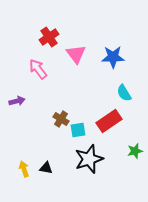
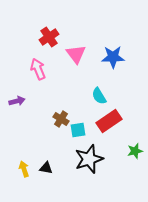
pink arrow: rotated 15 degrees clockwise
cyan semicircle: moved 25 px left, 3 px down
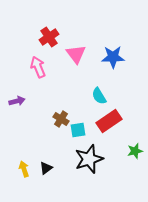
pink arrow: moved 2 px up
black triangle: rotated 48 degrees counterclockwise
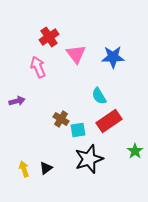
green star: rotated 21 degrees counterclockwise
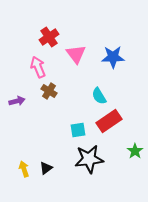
brown cross: moved 12 px left, 28 px up
black star: rotated 12 degrees clockwise
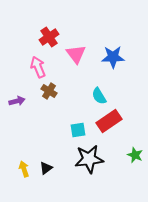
green star: moved 4 px down; rotated 14 degrees counterclockwise
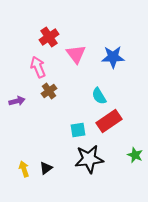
brown cross: rotated 21 degrees clockwise
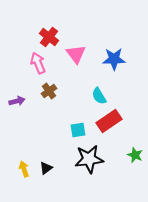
red cross: rotated 18 degrees counterclockwise
blue star: moved 1 px right, 2 px down
pink arrow: moved 4 px up
